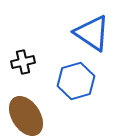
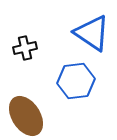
black cross: moved 2 px right, 14 px up
blue hexagon: rotated 9 degrees clockwise
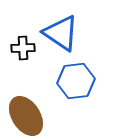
blue triangle: moved 31 px left
black cross: moved 2 px left; rotated 10 degrees clockwise
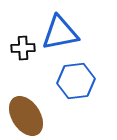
blue triangle: moved 1 px left; rotated 45 degrees counterclockwise
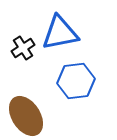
black cross: rotated 30 degrees counterclockwise
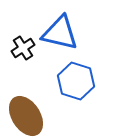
blue triangle: rotated 24 degrees clockwise
blue hexagon: rotated 24 degrees clockwise
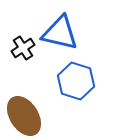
brown ellipse: moved 2 px left
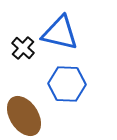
black cross: rotated 15 degrees counterclockwise
blue hexagon: moved 9 px left, 3 px down; rotated 15 degrees counterclockwise
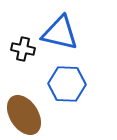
black cross: moved 1 px down; rotated 30 degrees counterclockwise
brown ellipse: moved 1 px up
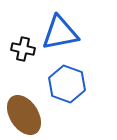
blue triangle: rotated 24 degrees counterclockwise
blue hexagon: rotated 18 degrees clockwise
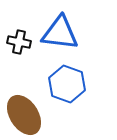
blue triangle: rotated 18 degrees clockwise
black cross: moved 4 px left, 7 px up
